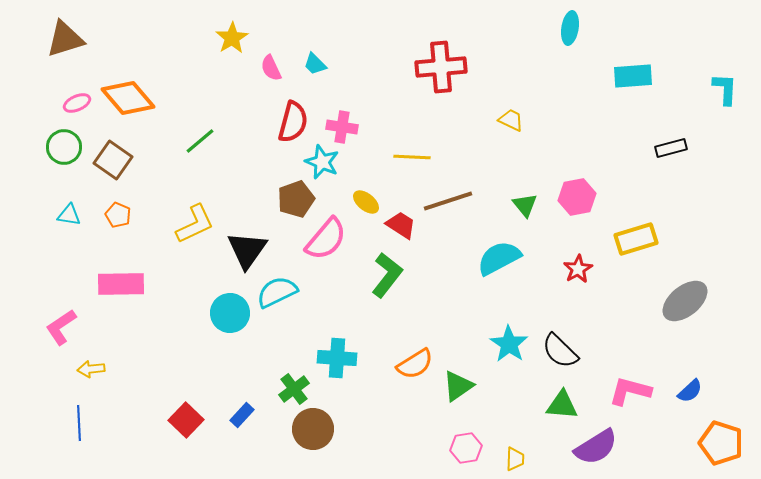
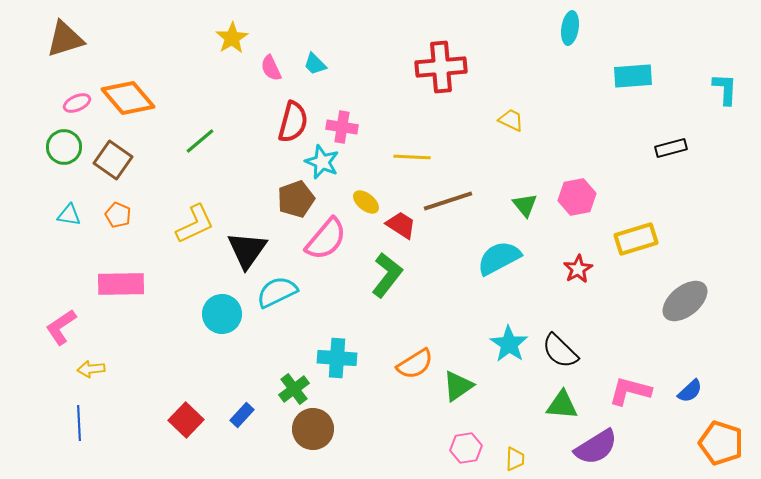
cyan circle at (230, 313): moved 8 px left, 1 px down
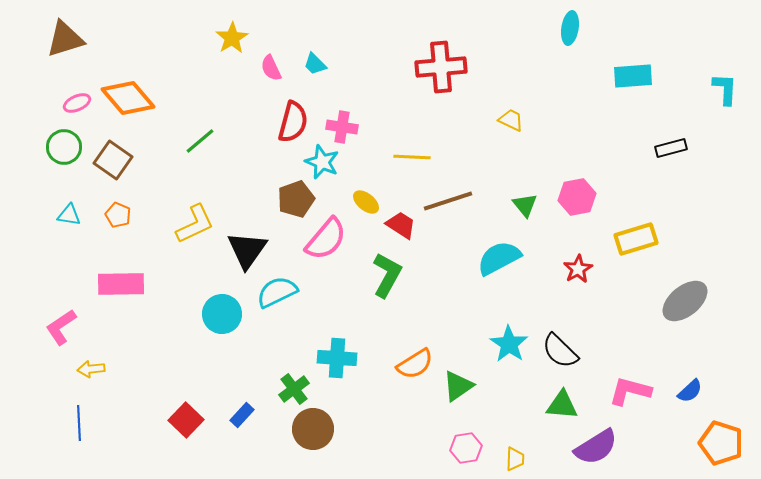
green L-shape at (387, 275): rotated 9 degrees counterclockwise
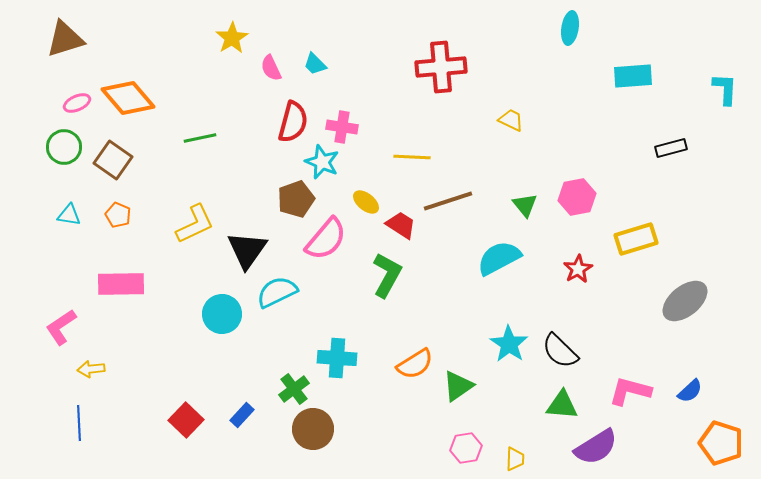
green line at (200, 141): moved 3 px up; rotated 28 degrees clockwise
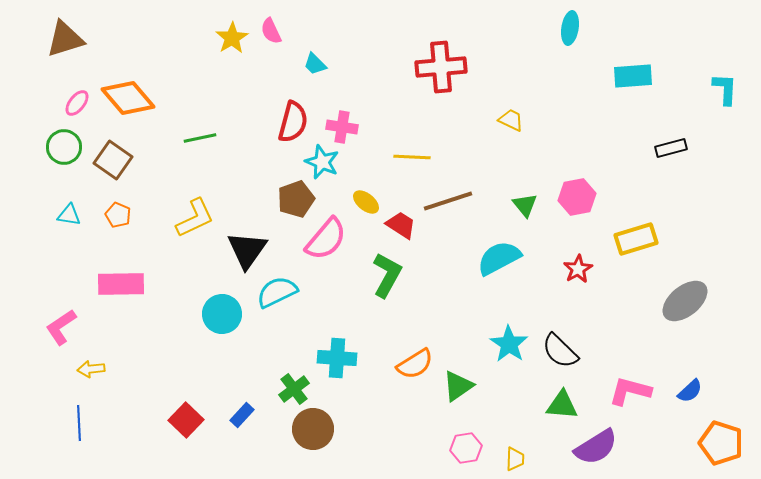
pink semicircle at (271, 68): moved 37 px up
pink ellipse at (77, 103): rotated 28 degrees counterclockwise
yellow L-shape at (195, 224): moved 6 px up
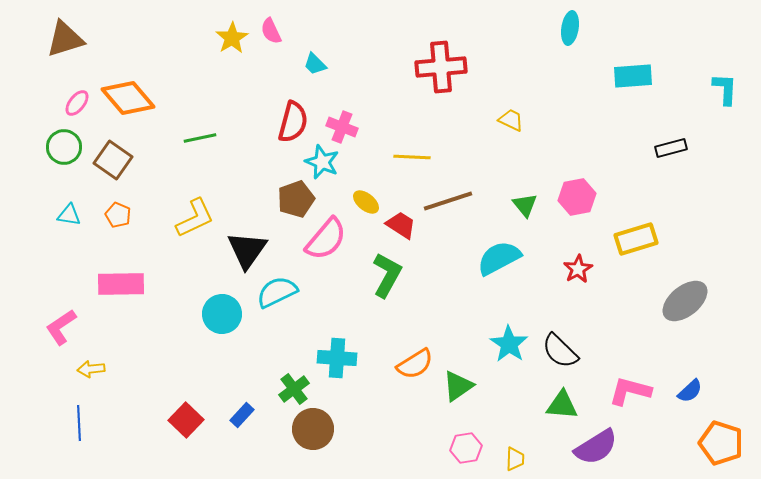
pink cross at (342, 127): rotated 12 degrees clockwise
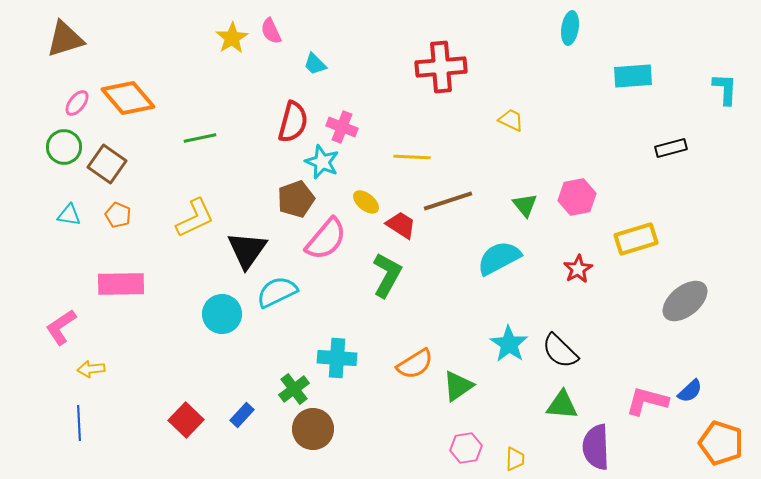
brown square at (113, 160): moved 6 px left, 4 px down
pink L-shape at (630, 391): moved 17 px right, 10 px down
purple semicircle at (596, 447): rotated 120 degrees clockwise
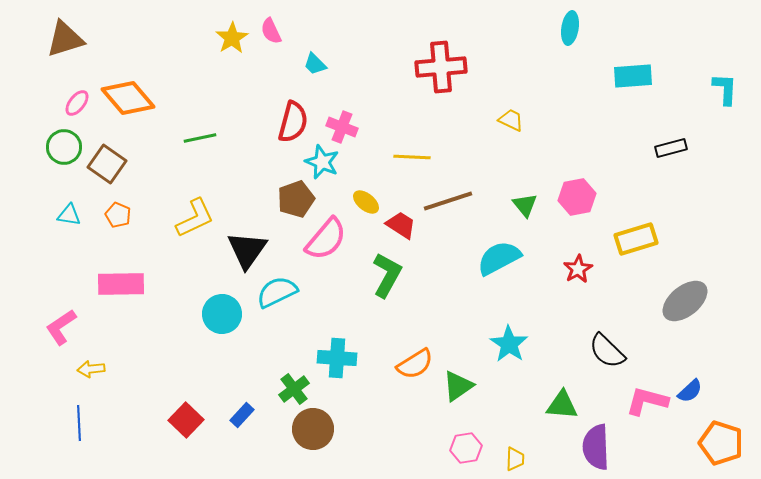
black semicircle at (560, 351): moved 47 px right
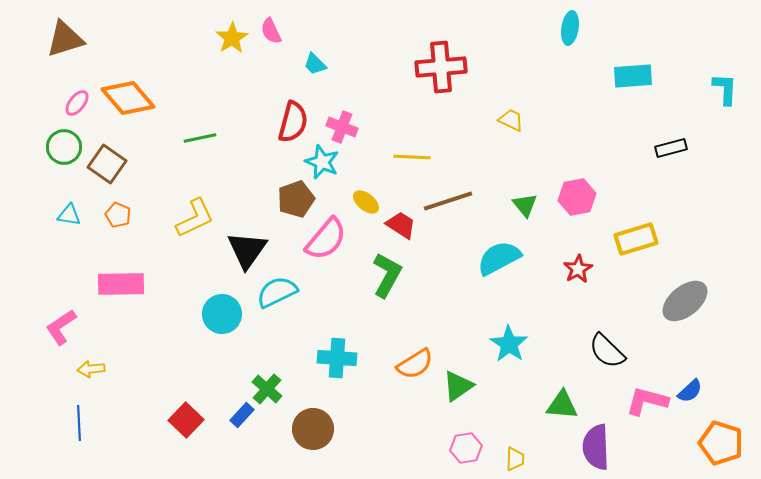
green cross at (294, 389): moved 27 px left; rotated 12 degrees counterclockwise
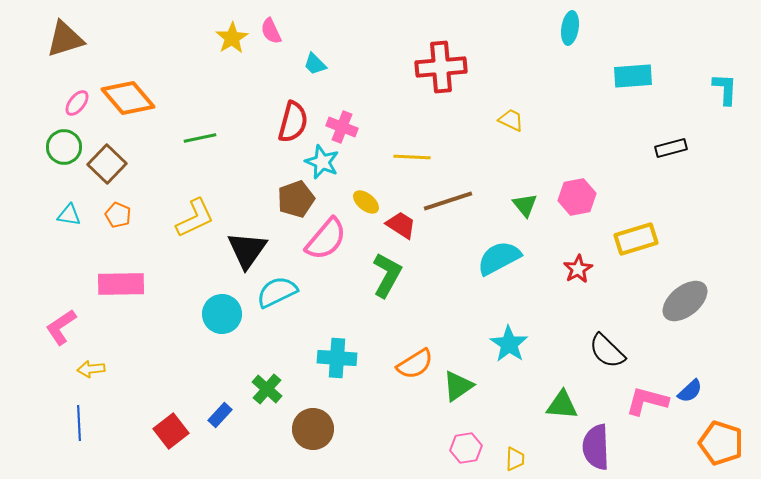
brown square at (107, 164): rotated 9 degrees clockwise
blue rectangle at (242, 415): moved 22 px left
red square at (186, 420): moved 15 px left, 11 px down; rotated 8 degrees clockwise
